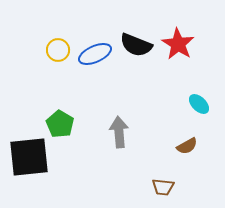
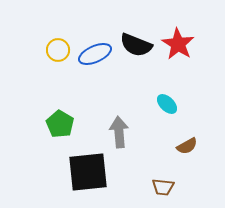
cyan ellipse: moved 32 px left
black square: moved 59 px right, 15 px down
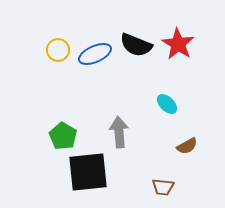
green pentagon: moved 3 px right, 12 px down
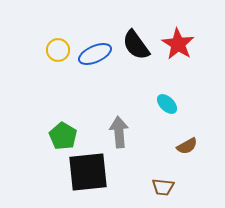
black semicircle: rotated 32 degrees clockwise
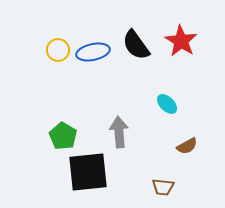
red star: moved 3 px right, 3 px up
blue ellipse: moved 2 px left, 2 px up; rotated 12 degrees clockwise
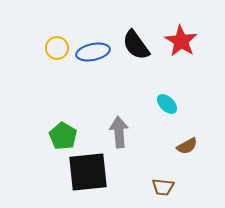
yellow circle: moved 1 px left, 2 px up
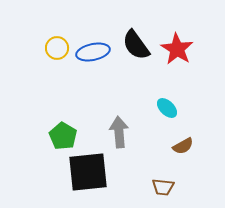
red star: moved 4 px left, 8 px down
cyan ellipse: moved 4 px down
brown semicircle: moved 4 px left
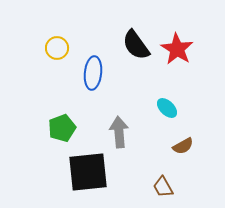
blue ellipse: moved 21 px down; rotated 72 degrees counterclockwise
green pentagon: moved 1 px left, 8 px up; rotated 20 degrees clockwise
brown trapezoid: rotated 55 degrees clockwise
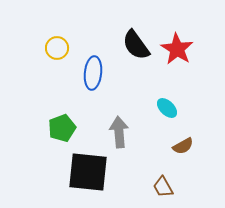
black square: rotated 12 degrees clockwise
